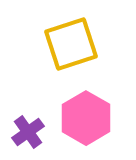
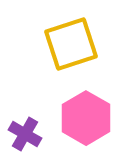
purple cross: moved 3 px left, 2 px down; rotated 24 degrees counterclockwise
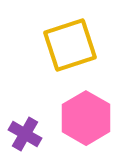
yellow square: moved 1 px left, 1 px down
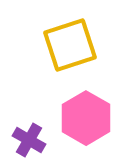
purple cross: moved 4 px right, 6 px down
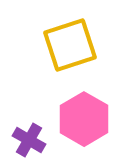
pink hexagon: moved 2 px left, 1 px down
